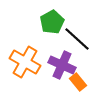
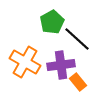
purple cross: moved 1 px left; rotated 32 degrees counterclockwise
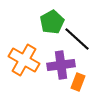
orange cross: moved 1 px left, 2 px up
orange rectangle: rotated 60 degrees clockwise
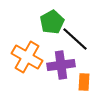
black line: moved 2 px left
orange cross: moved 3 px right, 3 px up
orange rectangle: moved 6 px right; rotated 18 degrees counterclockwise
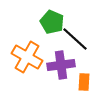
green pentagon: rotated 20 degrees counterclockwise
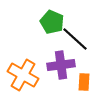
orange cross: moved 4 px left, 18 px down
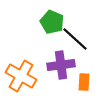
orange cross: moved 2 px left, 1 px down
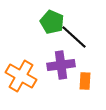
black line: moved 1 px left, 2 px up
orange rectangle: moved 1 px right, 1 px up
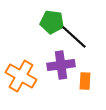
green pentagon: rotated 15 degrees counterclockwise
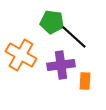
orange cross: moved 21 px up
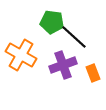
purple cross: moved 2 px right; rotated 12 degrees counterclockwise
orange rectangle: moved 8 px right, 8 px up; rotated 24 degrees counterclockwise
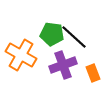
green pentagon: moved 12 px down
